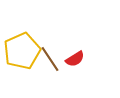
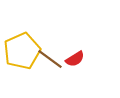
brown line: rotated 20 degrees counterclockwise
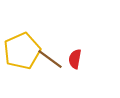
red semicircle: rotated 132 degrees clockwise
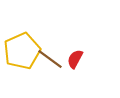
red semicircle: rotated 18 degrees clockwise
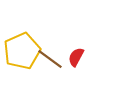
red semicircle: moved 1 px right, 2 px up
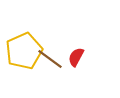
yellow pentagon: moved 2 px right
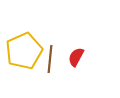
brown line: rotated 60 degrees clockwise
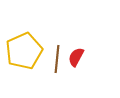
brown line: moved 7 px right
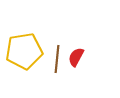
yellow pentagon: rotated 15 degrees clockwise
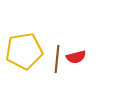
red semicircle: rotated 132 degrees counterclockwise
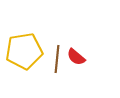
red semicircle: rotated 54 degrees clockwise
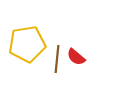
yellow pentagon: moved 3 px right, 7 px up
